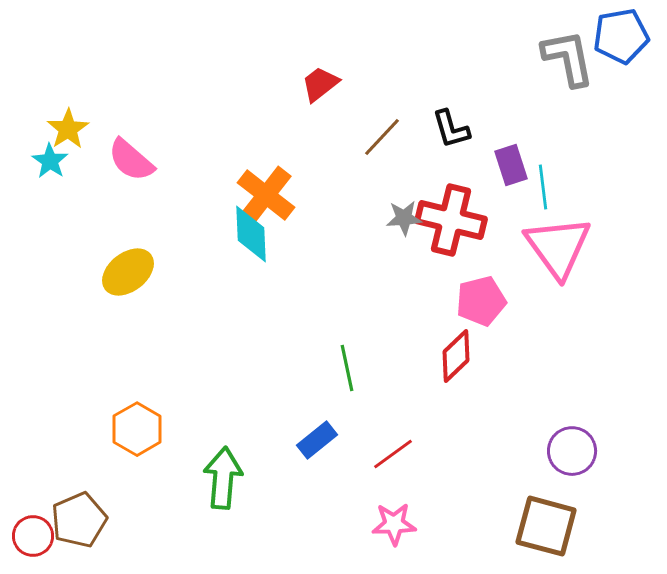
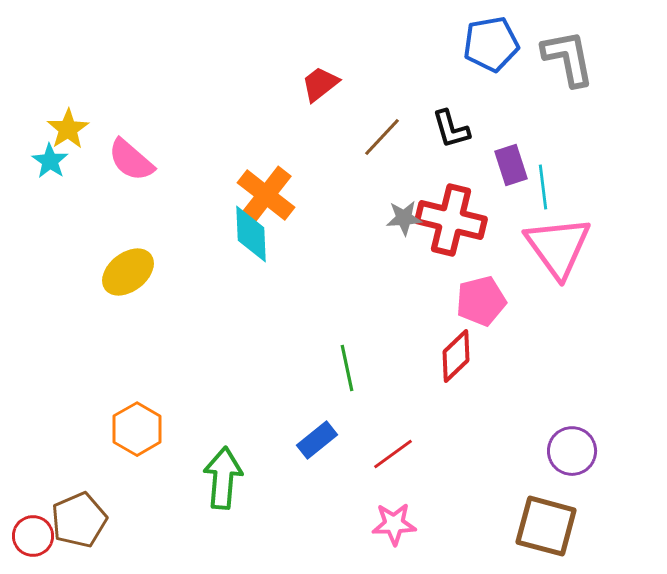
blue pentagon: moved 130 px left, 8 px down
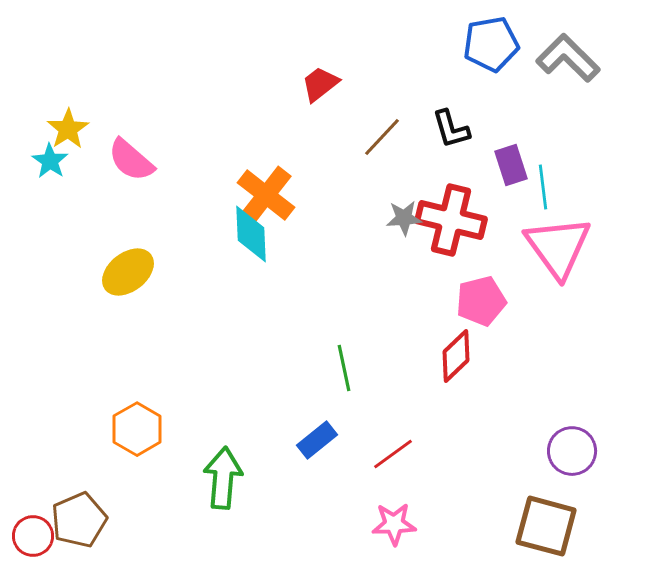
gray L-shape: rotated 34 degrees counterclockwise
green line: moved 3 px left
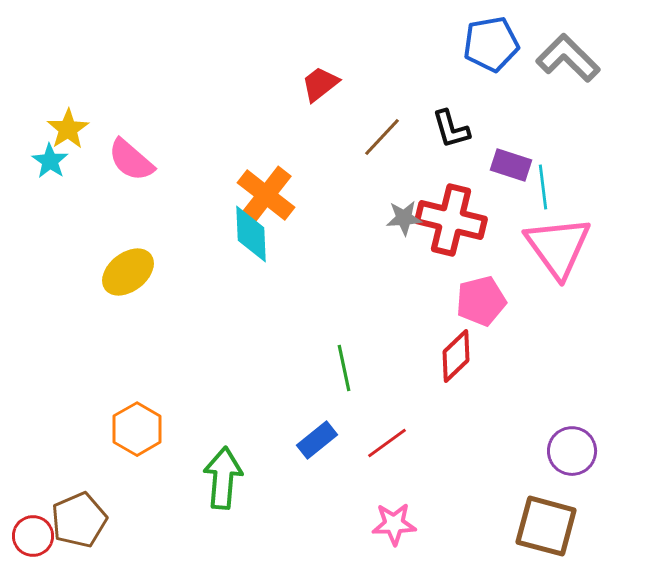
purple rectangle: rotated 54 degrees counterclockwise
red line: moved 6 px left, 11 px up
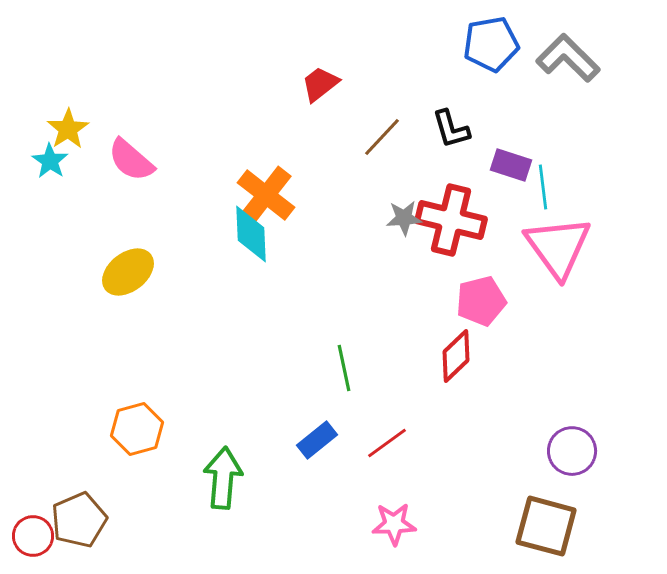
orange hexagon: rotated 15 degrees clockwise
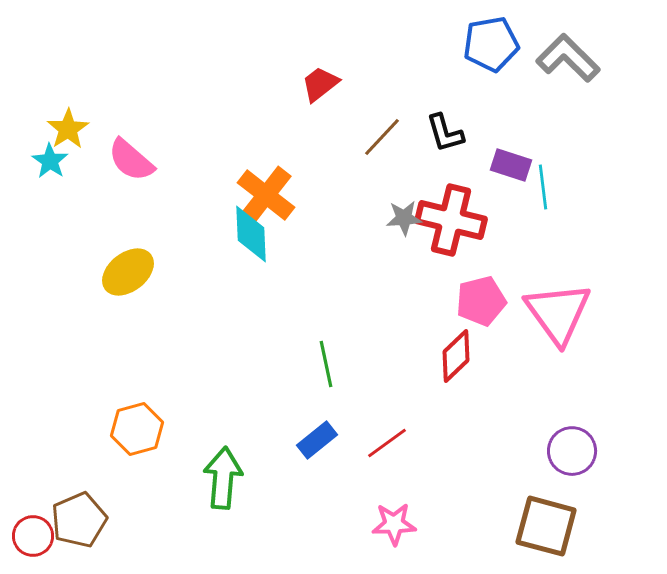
black L-shape: moved 6 px left, 4 px down
pink triangle: moved 66 px down
green line: moved 18 px left, 4 px up
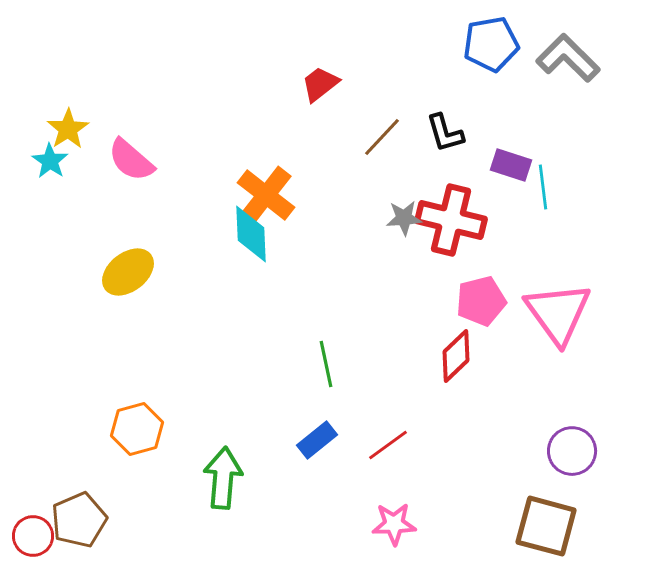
red line: moved 1 px right, 2 px down
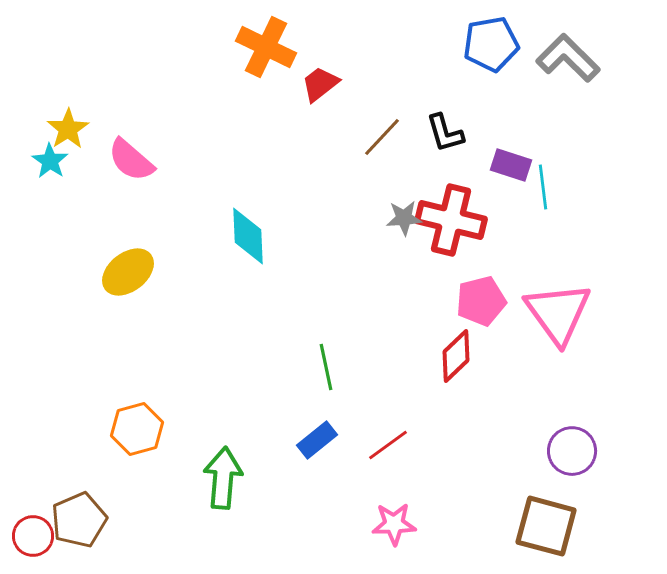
orange cross: moved 148 px up; rotated 12 degrees counterclockwise
cyan diamond: moved 3 px left, 2 px down
green line: moved 3 px down
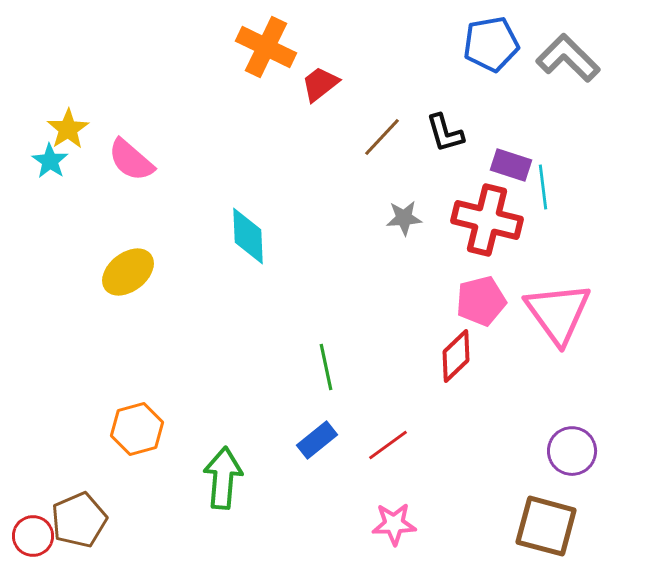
red cross: moved 36 px right
